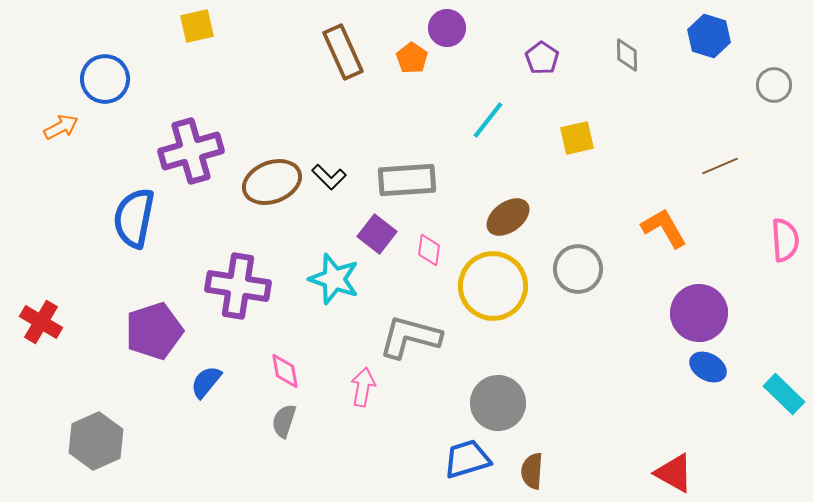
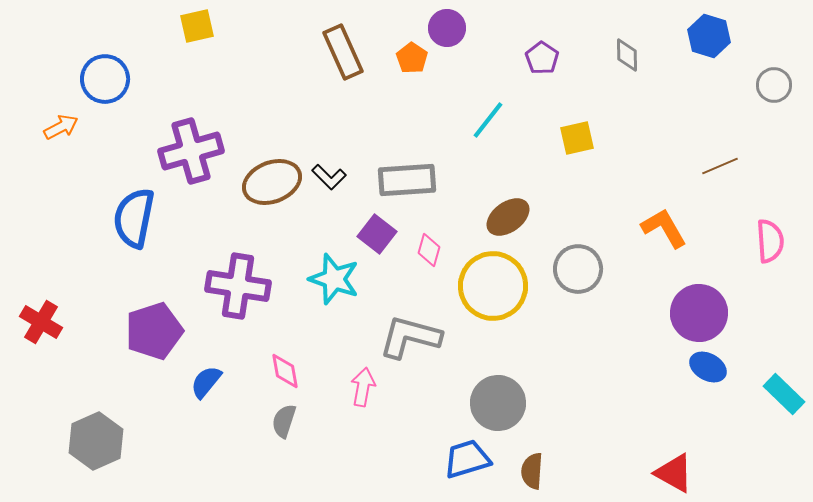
pink semicircle at (785, 240): moved 15 px left, 1 px down
pink diamond at (429, 250): rotated 8 degrees clockwise
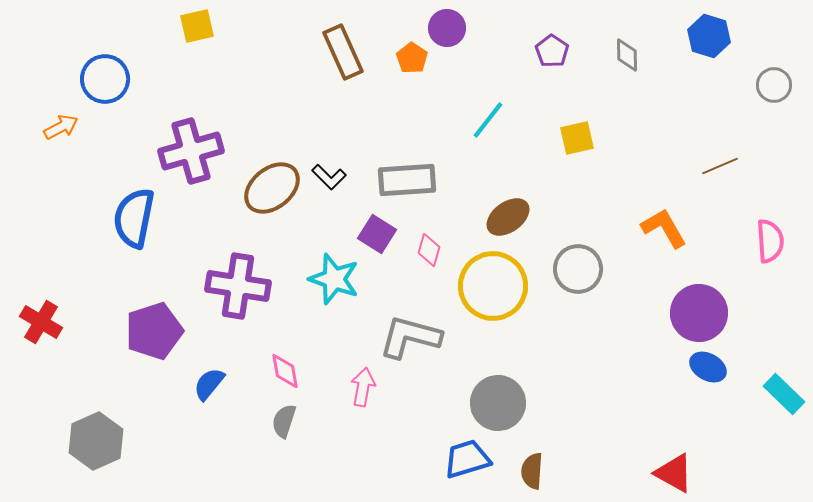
purple pentagon at (542, 58): moved 10 px right, 7 px up
brown ellipse at (272, 182): moved 6 px down; rotated 18 degrees counterclockwise
purple square at (377, 234): rotated 6 degrees counterclockwise
blue semicircle at (206, 382): moved 3 px right, 2 px down
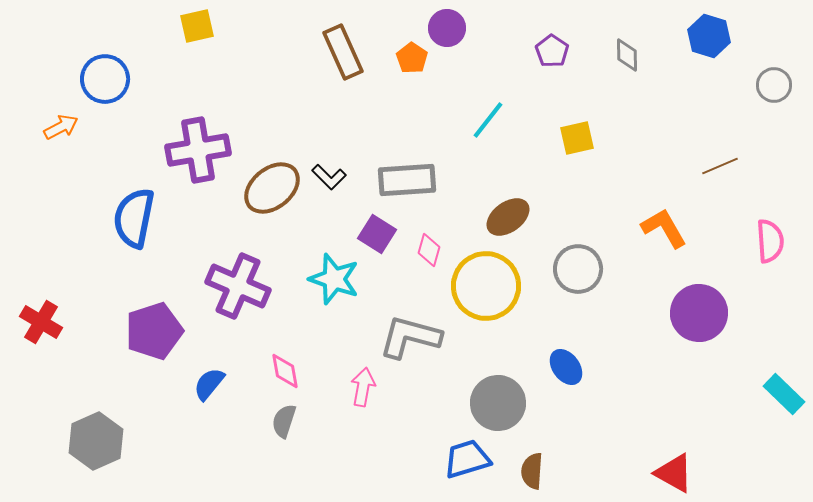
purple cross at (191, 151): moved 7 px right, 1 px up; rotated 6 degrees clockwise
purple cross at (238, 286): rotated 14 degrees clockwise
yellow circle at (493, 286): moved 7 px left
blue ellipse at (708, 367): moved 142 px left; rotated 24 degrees clockwise
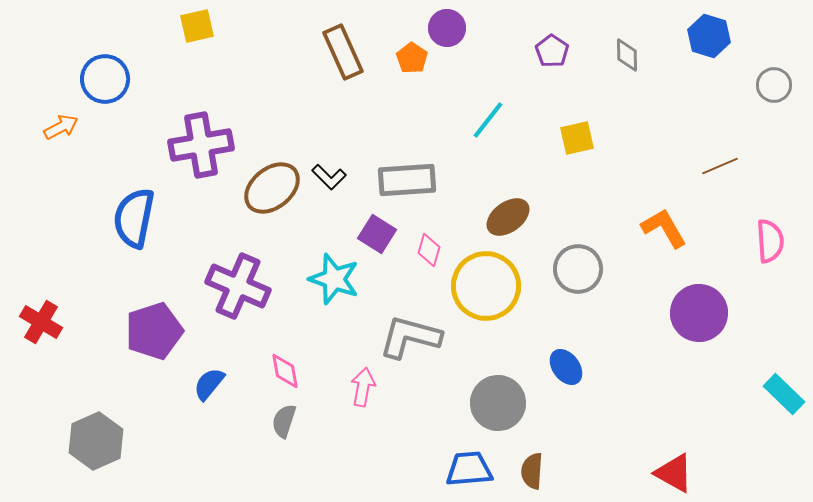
purple cross at (198, 150): moved 3 px right, 5 px up
blue trapezoid at (467, 459): moved 2 px right, 10 px down; rotated 12 degrees clockwise
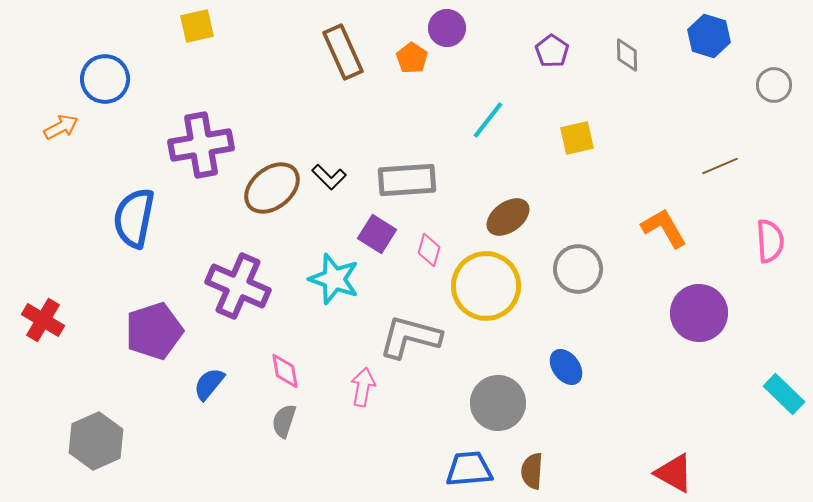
red cross at (41, 322): moved 2 px right, 2 px up
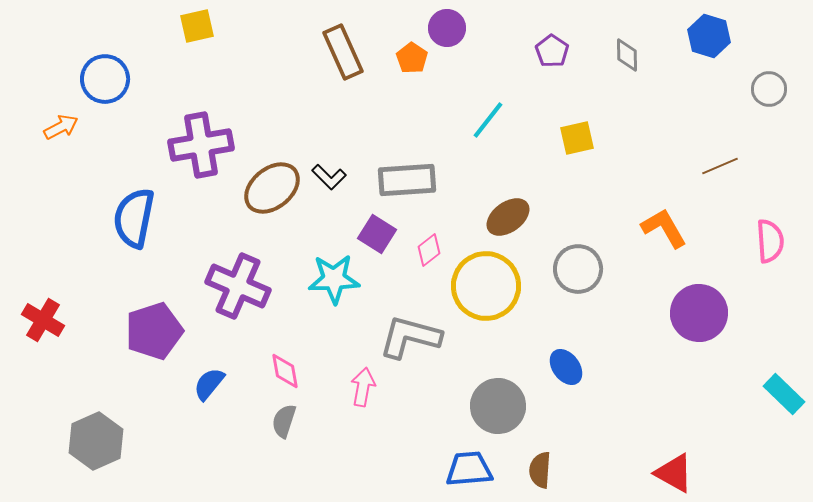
gray circle at (774, 85): moved 5 px left, 4 px down
pink diamond at (429, 250): rotated 36 degrees clockwise
cyan star at (334, 279): rotated 21 degrees counterclockwise
gray circle at (498, 403): moved 3 px down
brown semicircle at (532, 471): moved 8 px right, 1 px up
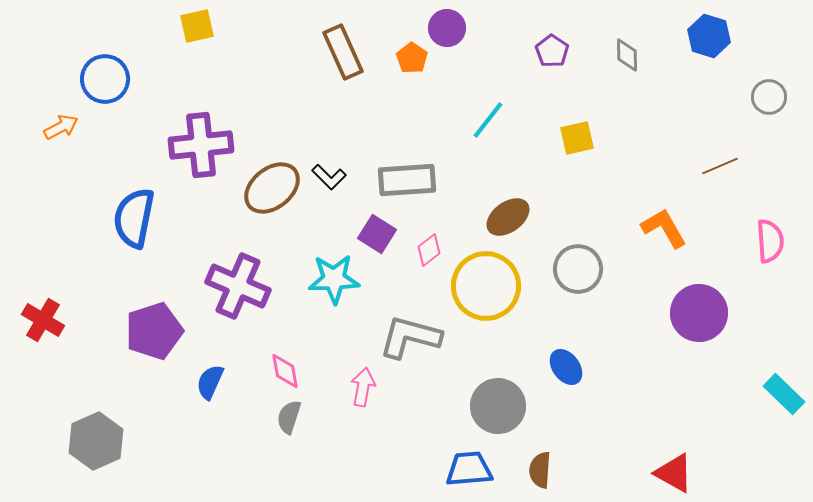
gray circle at (769, 89): moved 8 px down
purple cross at (201, 145): rotated 4 degrees clockwise
blue semicircle at (209, 384): moved 1 px right, 2 px up; rotated 15 degrees counterclockwise
gray semicircle at (284, 421): moved 5 px right, 4 px up
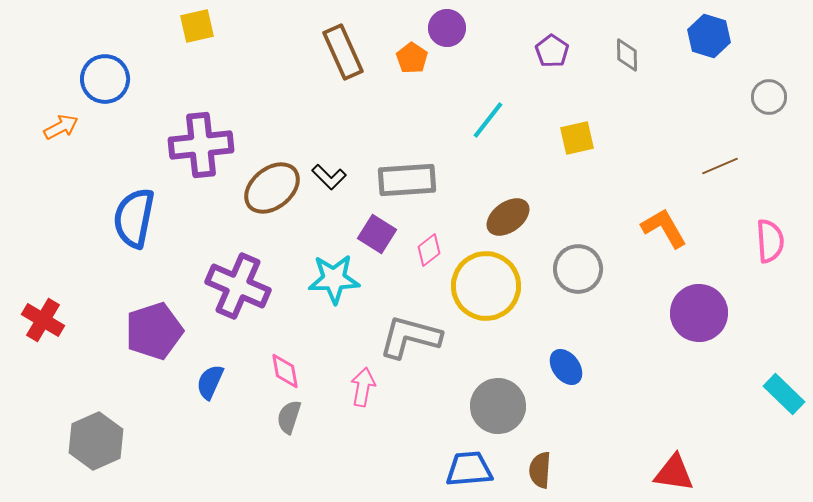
red triangle at (674, 473): rotated 21 degrees counterclockwise
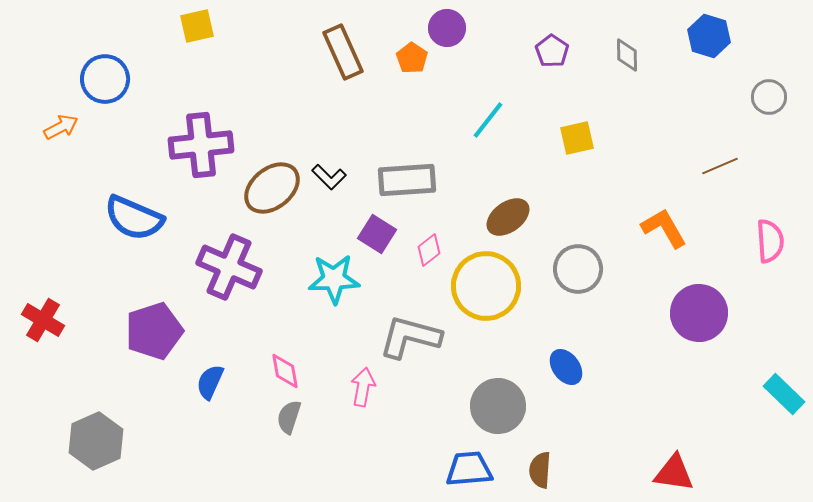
blue semicircle at (134, 218): rotated 78 degrees counterclockwise
purple cross at (238, 286): moved 9 px left, 19 px up
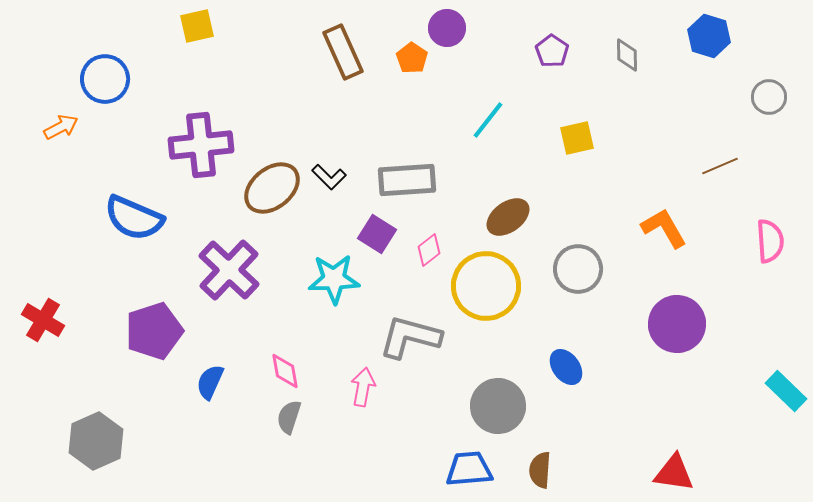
purple cross at (229, 267): moved 3 px down; rotated 20 degrees clockwise
purple circle at (699, 313): moved 22 px left, 11 px down
cyan rectangle at (784, 394): moved 2 px right, 3 px up
